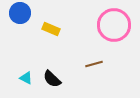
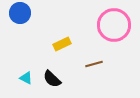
yellow rectangle: moved 11 px right, 15 px down; rotated 48 degrees counterclockwise
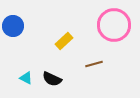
blue circle: moved 7 px left, 13 px down
yellow rectangle: moved 2 px right, 3 px up; rotated 18 degrees counterclockwise
black semicircle: rotated 18 degrees counterclockwise
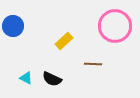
pink circle: moved 1 px right, 1 px down
brown line: moved 1 px left; rotated 18 degrees clockwise
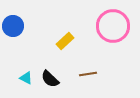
pink circle: moved 2 px left
yellow rectangle: moved 1 px right
brown line: moved 5 px left, 10 px down; rotated 12 degrees counterclockwise
black semicircle: moved 2 px left; rotated 18 degrees clockwise
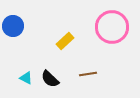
pink circle: moved 1 px left, 1 px down
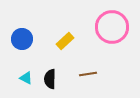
blue circle: moved 9 px right, 13 px down
black semicircle: rotated 48 degrees clockwise
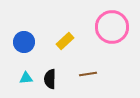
blue circle: moved 2 px right, 3 px down
cyan triangle: rotated 32 degrees counterclockwise
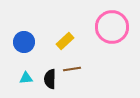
brown line: moved 16 px left, 5 px up
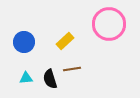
pink circle: moved 3 px left, 3 px up
black semicircle: rotated 18 degrees counterclockwise
